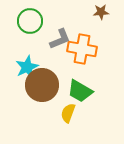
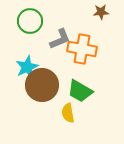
yellow semicircle: rotated 30 degrees counterclockwise
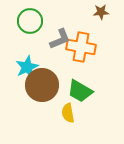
orange cross: moved 1 px left, 2 px up
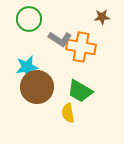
brown star: moved 1 px right, 5 px down
green circle: moved 1 px left, 2 px up
gray L-shape: rotated 55 degrees clockwise
cyan star: rotated 15 degrees clockwise
brown circle: moved 5 px left, 2 px down
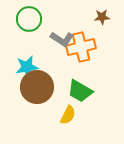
gray L-shape: moved 2 px right
orange cross: rotated 24 degrees counterclockwise
yellow semicircle: moved 2 px down; rotated 144 degrees counterclockwise
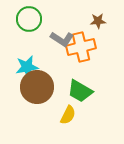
brown star: moved 4 px left, 4 px down
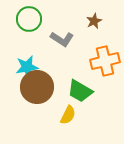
brown star: moved 4 px left; rotated 21 degrees counterclockwise
orange cross: moved 24 px right, 14 px down
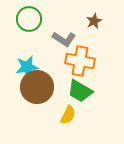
gray L-shape: moved 2 px right
orange cross: moved 25 px left; rotated 24 degrees clockwise
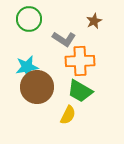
orange cross: rotated 12 degrees counterclockwise
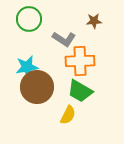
brown star: rotated 21 degrees clockwise
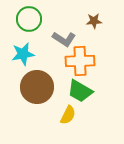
cyan star: moved 4 px left, 13 px up
